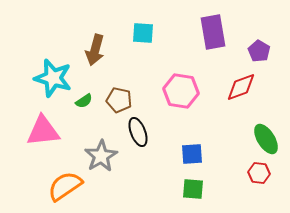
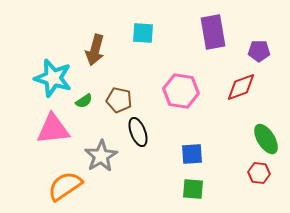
purple pentagon: rotated 30 degrees counterclockwise
pink triangle: moved 10 px right, 2 px up
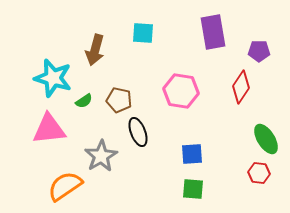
red diamond: rotated 36 degrees counterclockwise
pink triangle: moved 4 px left
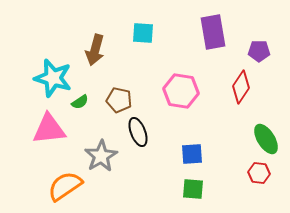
green semicircle: moved 4 px left, 1 px down
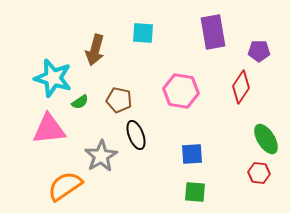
black ellipse: moved 2 px left, 3 px down
green square: moved 2 px right, 3 px down
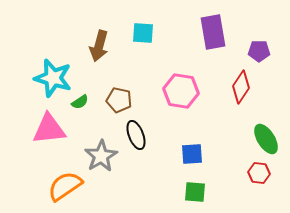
brown arrow: moved 4 px right, 4 px up
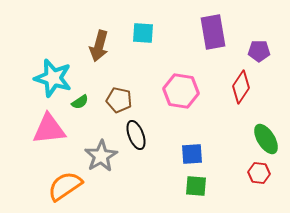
green square: moved 1 px right, 6 px up
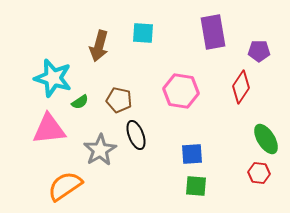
gray star: moved 1 px left, 6 px up
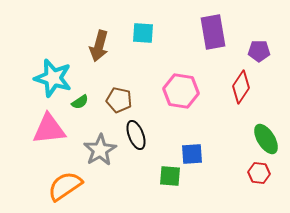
green square: moved 26 px left, 10 px up
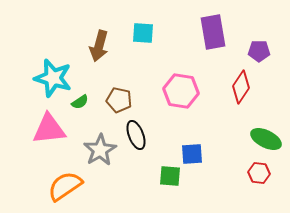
green ellipse: rotated 32 degrees counterclockwise
